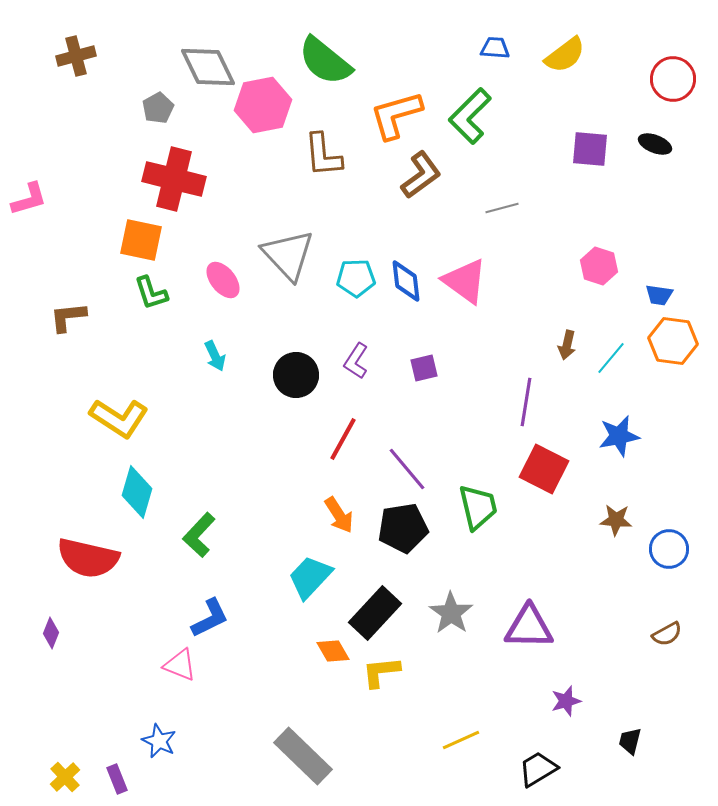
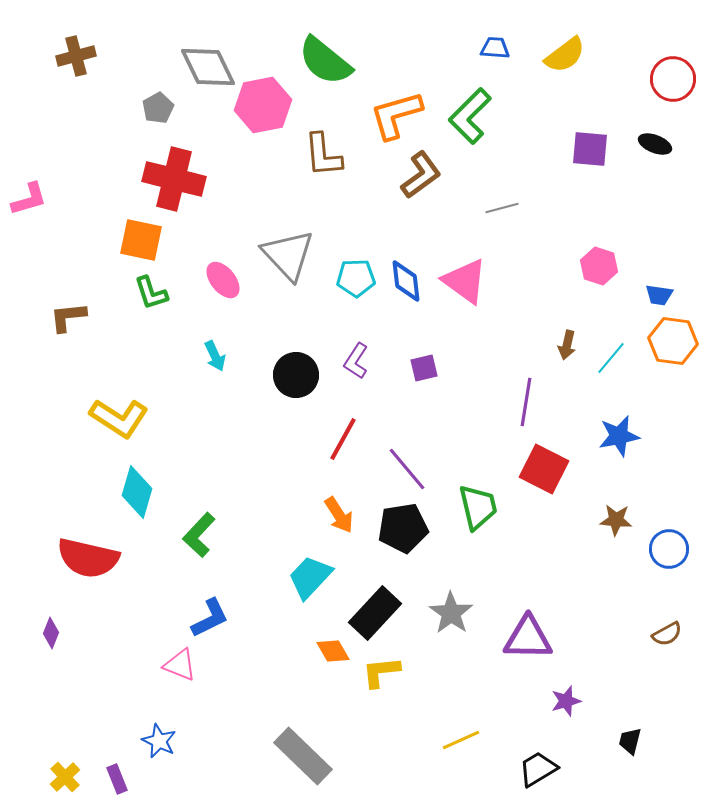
purple triangle at (529, 627): moved 1 px left, 11 px down
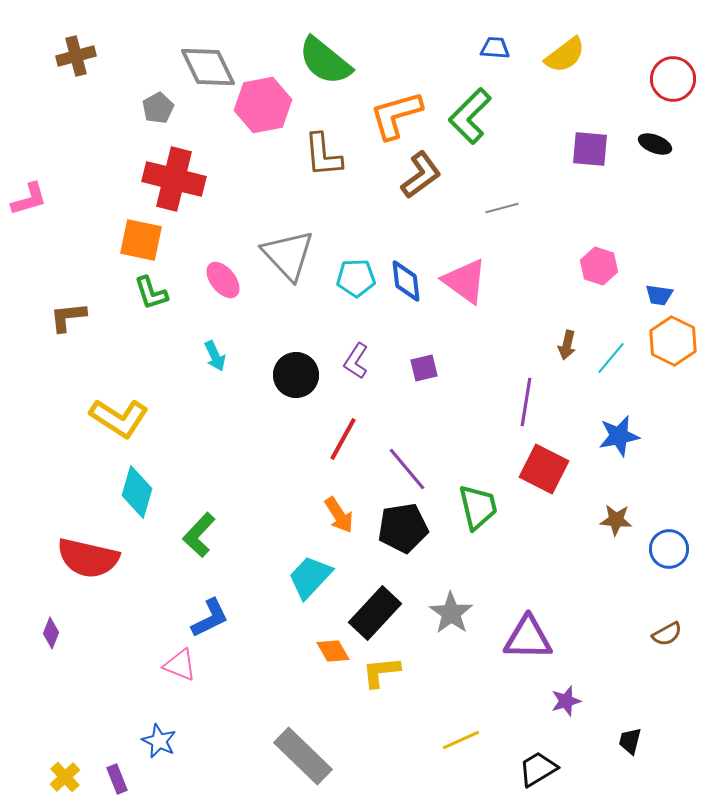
orange hexagon at (673, 341): rotated 18 degrees clockwise
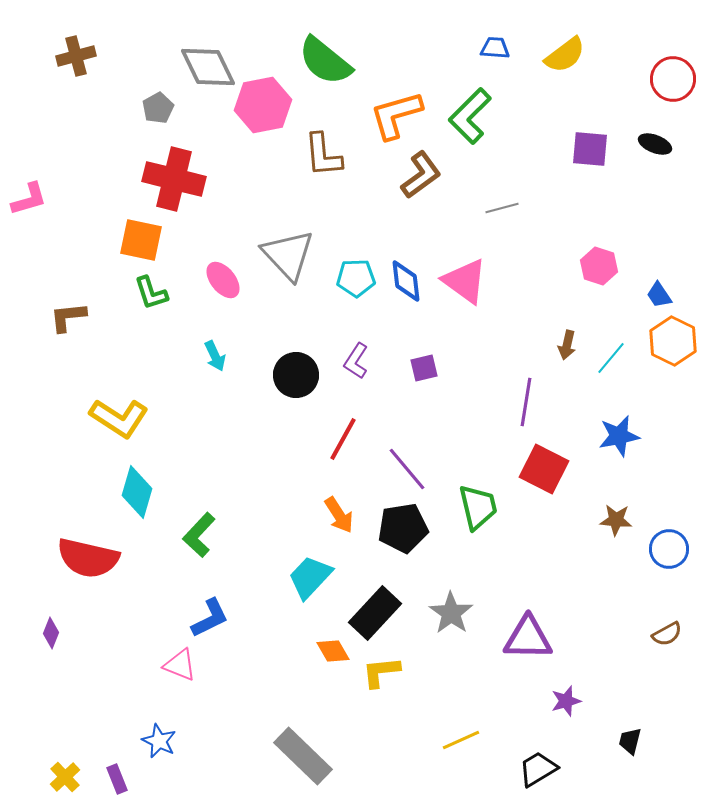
blue trapezoid at (659, 295): rotated 48 degrees clockwise
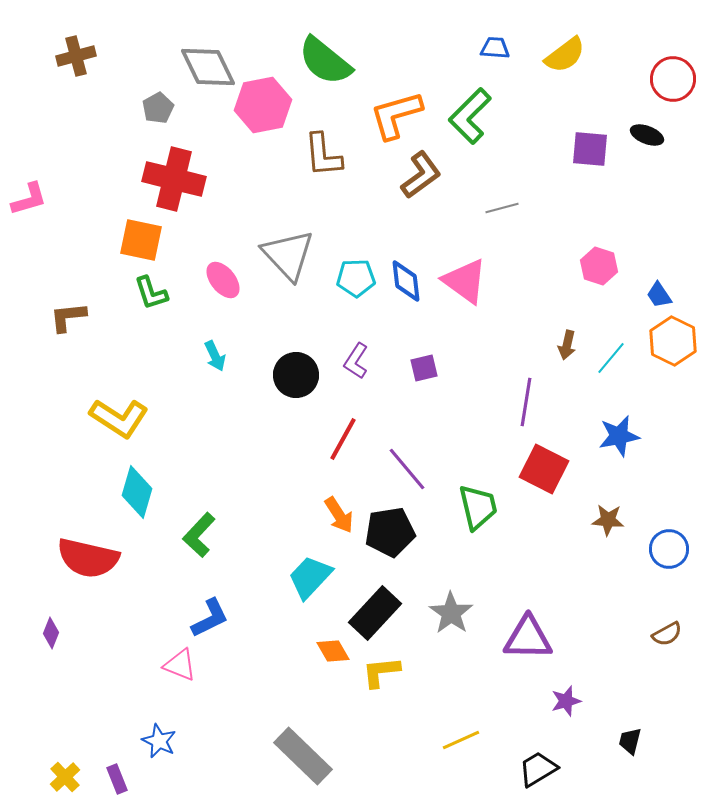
black ellipse at (655, 144): moved 8 px left, 9 px up
brown star at (616, 520): moved 8 px left
black pentagon at (403, 528): moved 13 px left, 4 px down
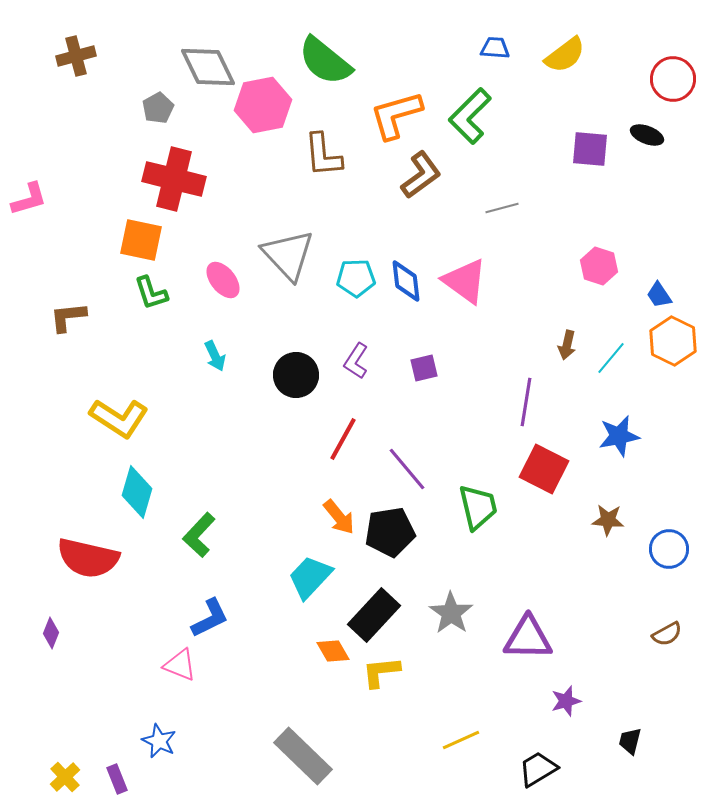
orange arrow at (339, 515): moved 2 px down; rotated 6 degrees counterclockwise
black rectangle at (375, 613): moved 1 px left, 2 px down
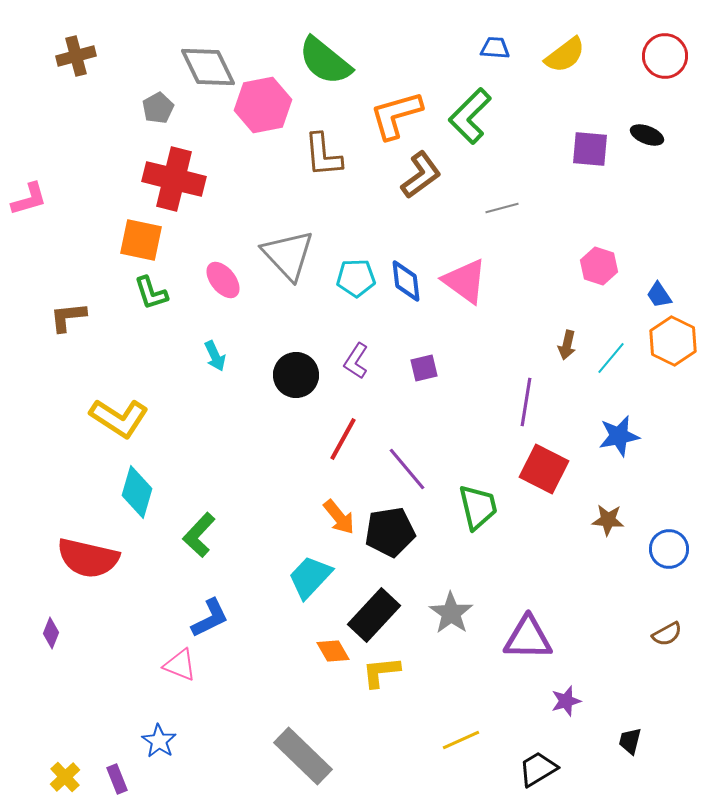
red circle at (673, 79): moved 8 px left, 23 px up
blue star at (159, 741): rotated 8 degrees clockwise
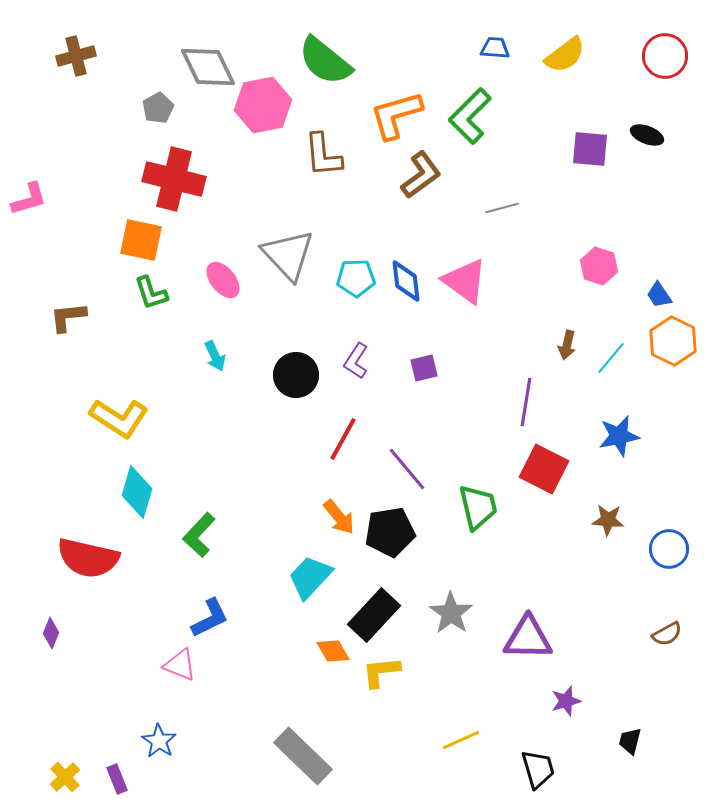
black trapezoid at (538, 769): rotated 105 degrees clockwise
